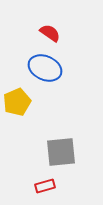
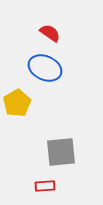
yellow pentagon: moved 1 px down; rotated 8 degrees counterclockwise
red rectangle: rotated 12 degrees clockwise
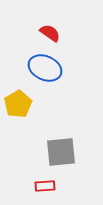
yellow pentagon: moved 1 px right, 1 px down
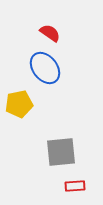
blue ellipse: rotated 28 degrees clockwise
yellow pentagon: moved 1 px right; rotated 20 degrees clockwise
red rectangle: moved 30 px right
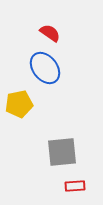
gray square: moved 1 px right
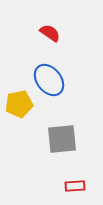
blue ellipse: moved 4 px right, 12 px down
gray square: moved 13 px up
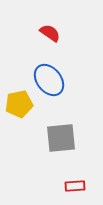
gray square: moved 1 px left, 1 px up
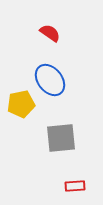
blue ellipse: moved 1 px right
yellow pentagon: moved 2 px right
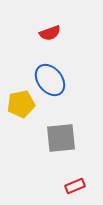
red semicircle: rotated 125 degrees clockwise
red rectangle: rotated 18 degrees counterclockwise
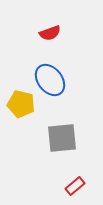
yellow pentagon: rotated 24 degrees clockwise
gray square: moved 1 px right
red rectangle: rotated 18 degrees counterclockwise
